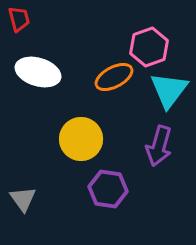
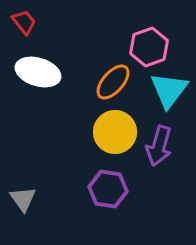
red trapezoid: moved 5 px right, 3 px down; rotated 24 degrees counterclockwise
orange ellipse: moved 1 px left, 5 px down; rotated 21 degrees counterclockwise
yellow circle: moved 34 px right, 7 px up
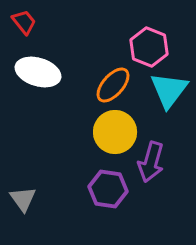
pink hexagon: rotated 18 degrees counterclockwise
orange ellipse: moved 3 px down
purple arrow: moved 8 px left, 16 px down
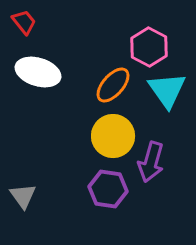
pink hexagon: rotated 6 degrees clockwise
cyan triangle: moved 2 px left; rotated 12 degrees counterclockwise
yellow circle: moved 2 px left, 4 px down
gray triangle: moved 3 px up
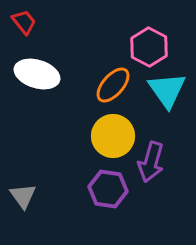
white ellipse: moved 1 px left, 2 px down
